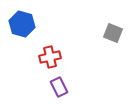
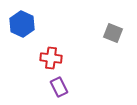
blue hexagon: rotated 10 degrees clockwise
red cross: moved 1 px right, 1 px down; rotated 20 degrees clockwise
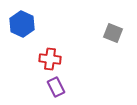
red cross: moved 1 px left, 1 px down
purple rectangle: moved 3 px left
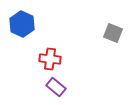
purple rectangle: rotated 24 degrees counterclockwise
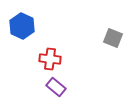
blue hexagon: moved 2 px down
gray square: moved 5 px down
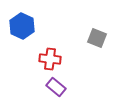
gray square: moved 16 px left
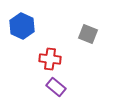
gray square: moved 9 px left, 4 px up
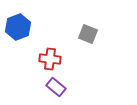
blue hexagon: moved 4 px left, 1 px down; rotated 15 degrees clockwise
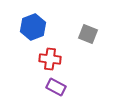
blue hexagon: moved 15 px right
purple rectangle: rotated 12 degrees counterclockwise
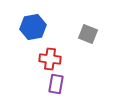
blue hexagon: rotated 10 degrees clockwise
purple rectangle: moved 3 px up; rotated 72 degrees clockwise
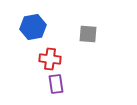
gray square: rotated 18 degrees counterclockwise
purple rectangle: rotated 18 degrees counterclockwise
